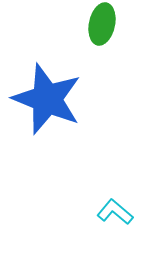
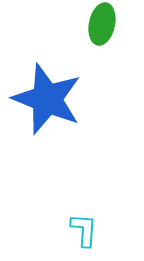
cyan L-shape: moved 31 px left, 18 px down; rotated 54 degrees clockwise
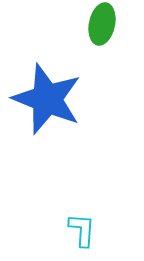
cyan L-shape: moved 2 px left
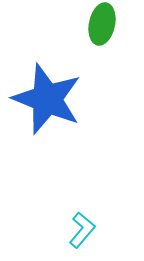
cyan L-shape: rotated 36 degrees clockwise
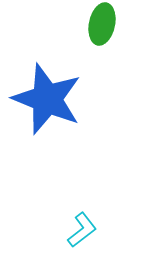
cyan L-shape: rotated 12 degrees clockwise
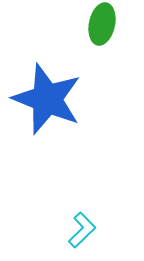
cyan L-shape: rotated 6 degrees counterclockwise
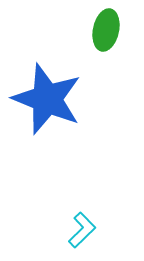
green ellipse: moved 4 px right, 6 px down
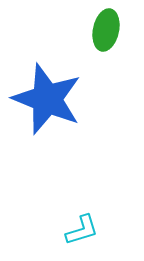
cyan L-shape: rotated 27 degrees clockwise
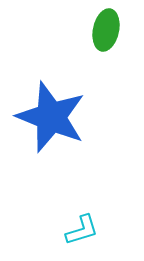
blue star: moved 4 px right, 18 px down
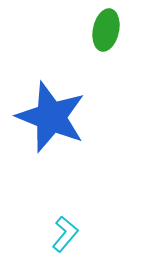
cyan L-shape: moved 17 px left, 4 px down; rotated 33 degrees counterclockwise
